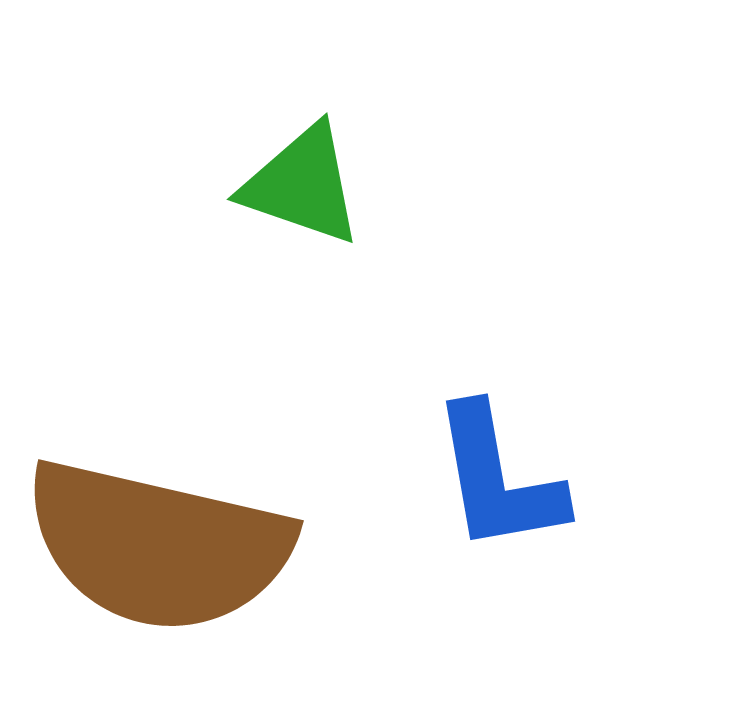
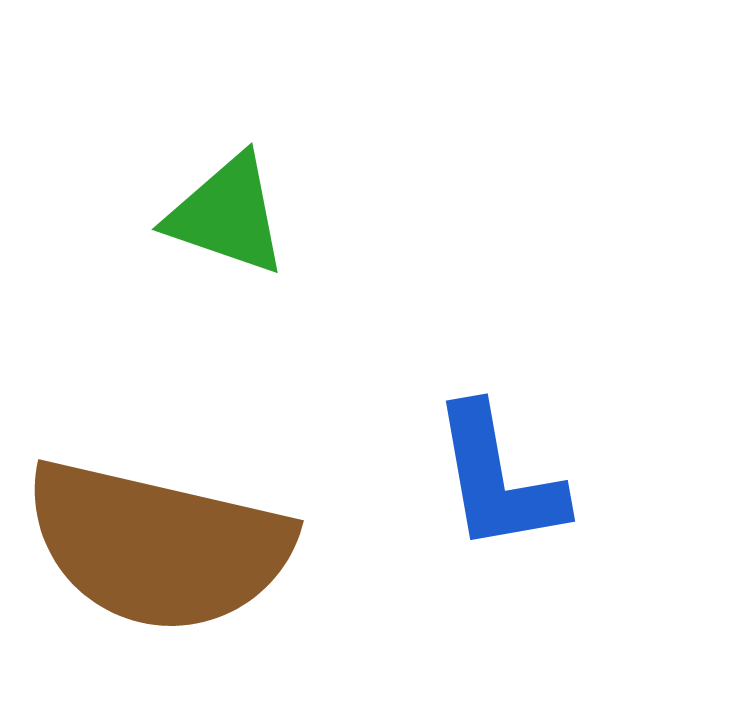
green triangle: moved 75 px left, 30 px down
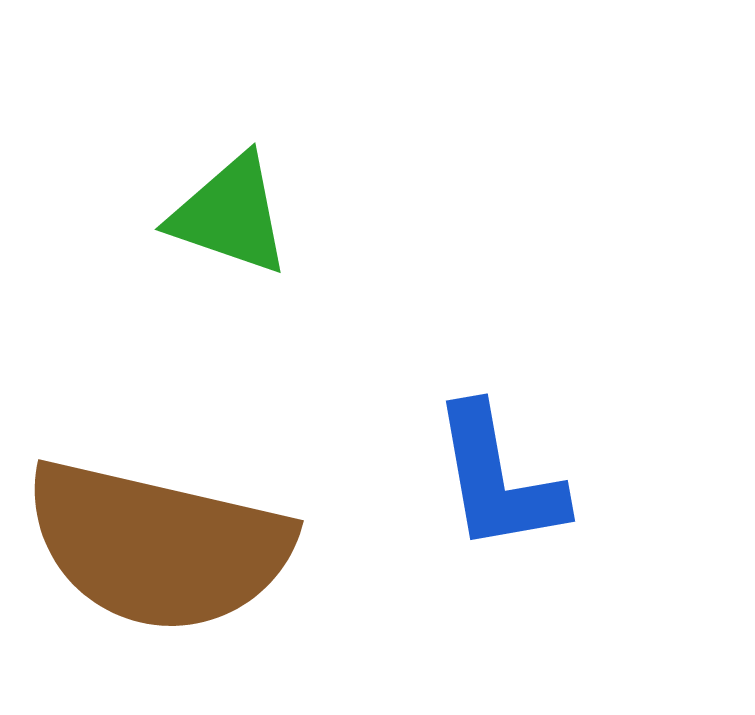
green triangle: moved 3 px right
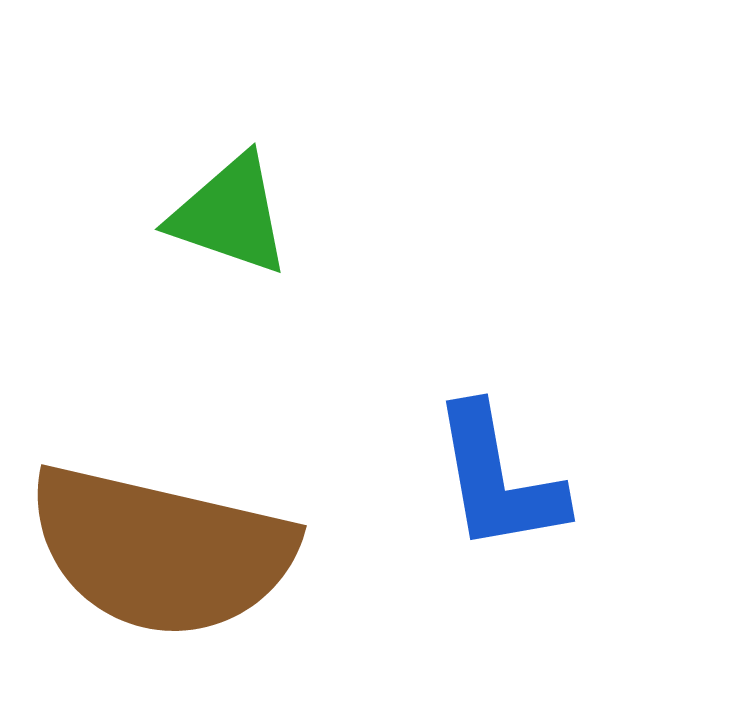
brown semicircle: moved 3 px right, 5 px down
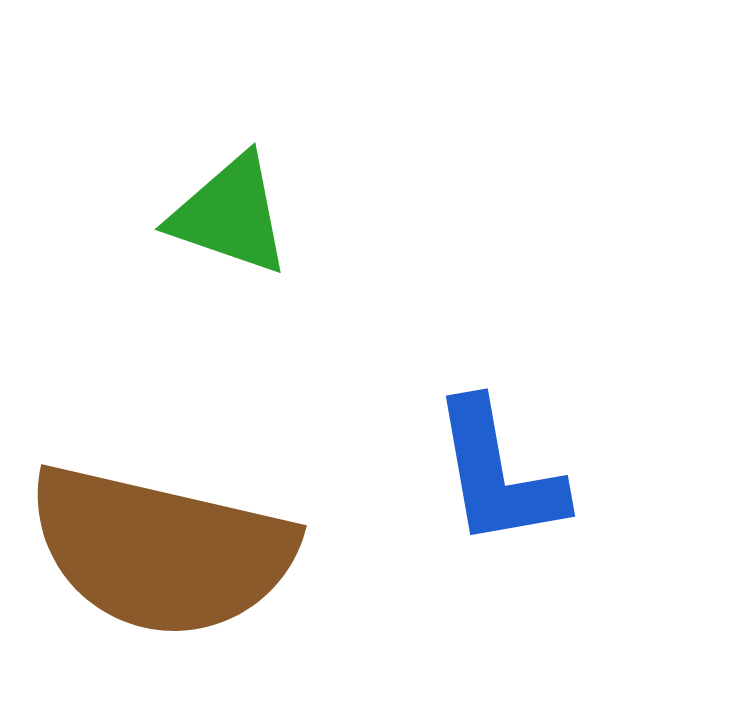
blue L-shape: moved 5 px up
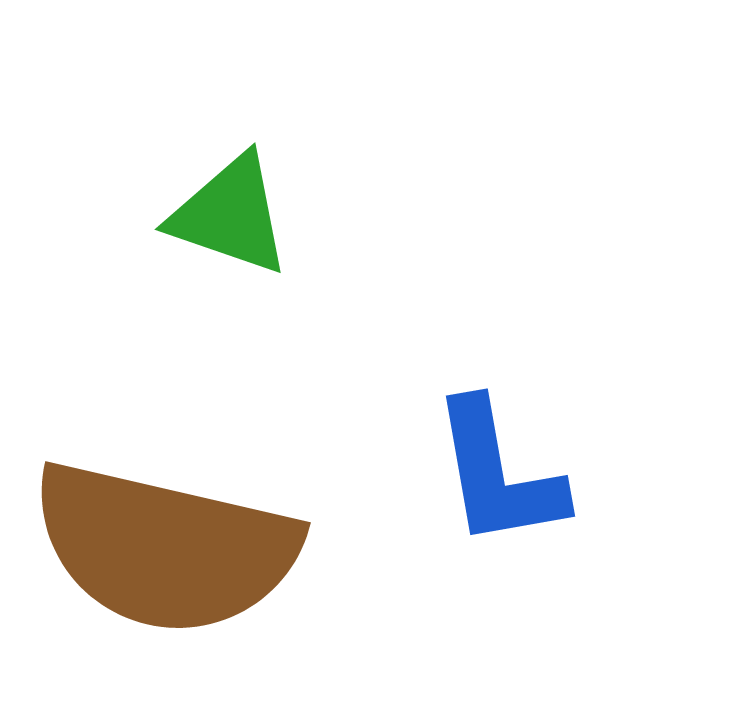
brown semicircle: moved 4 px right, 3 px up
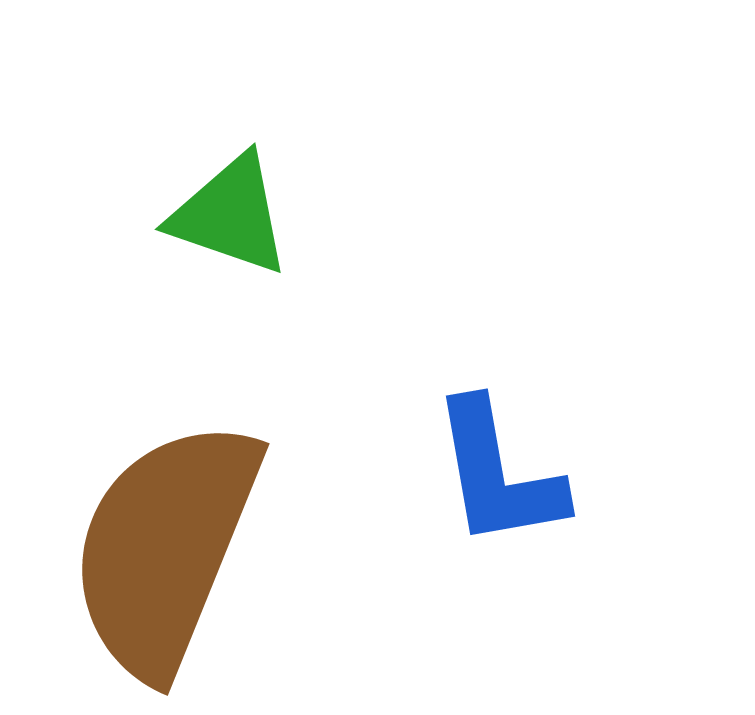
brown semicircle: rotated 99 degrees clockwise
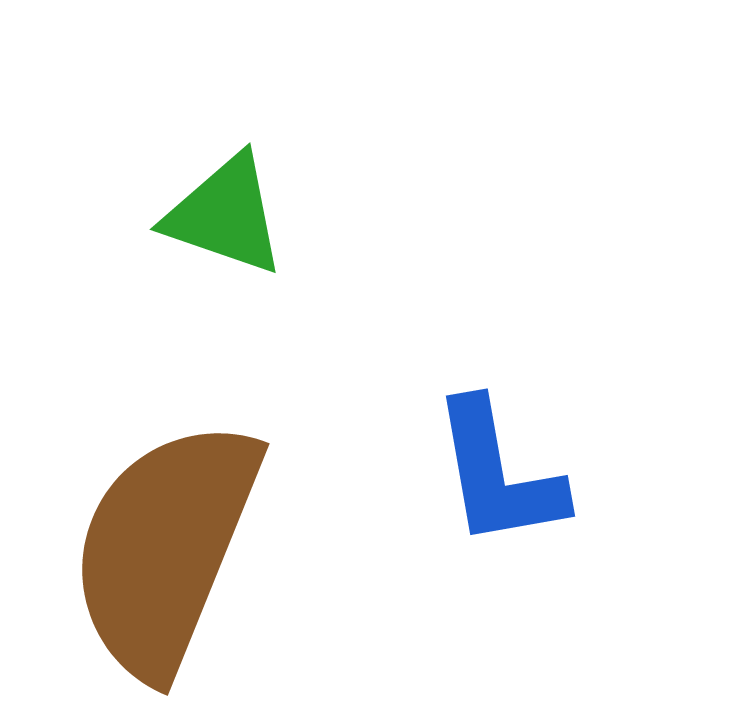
green triangle: moved 5 px left
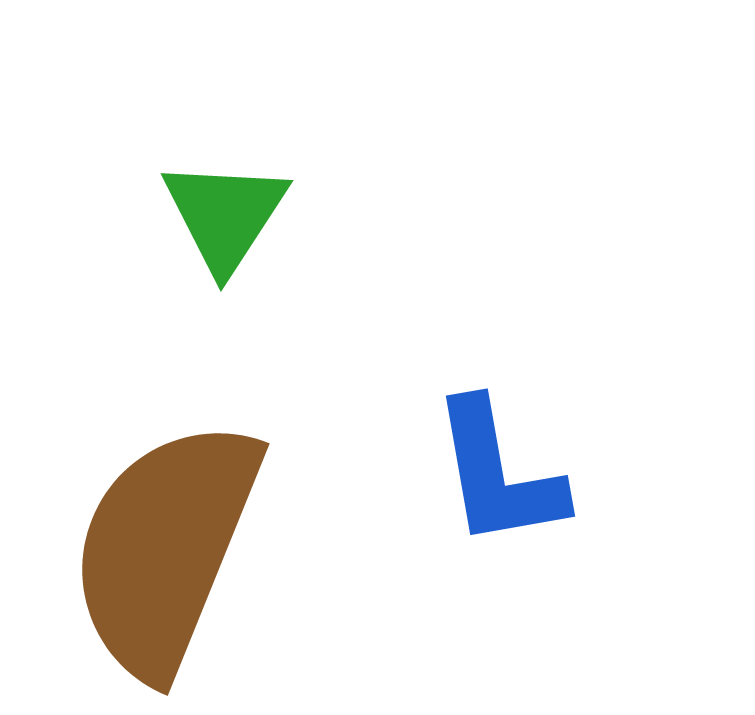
green triangle: rotated 44 degrees clockwise
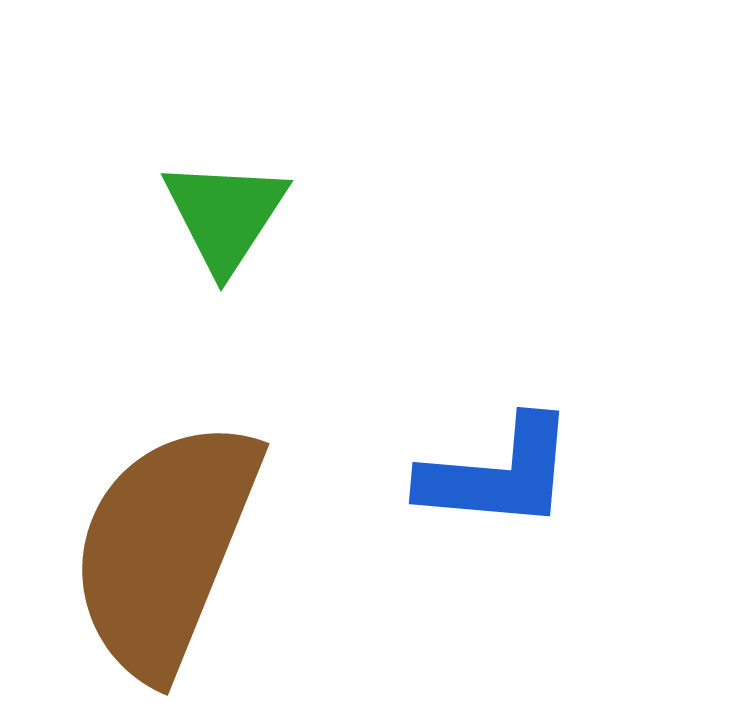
blue L-shape: rotated 75 degrees counterclockwise
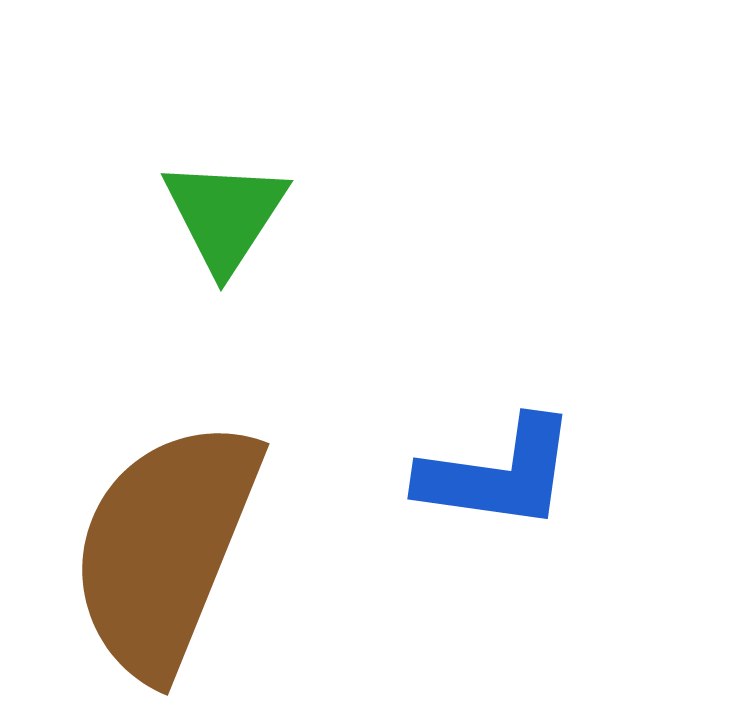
blue L-shape: rotated 3 degrees clockwise
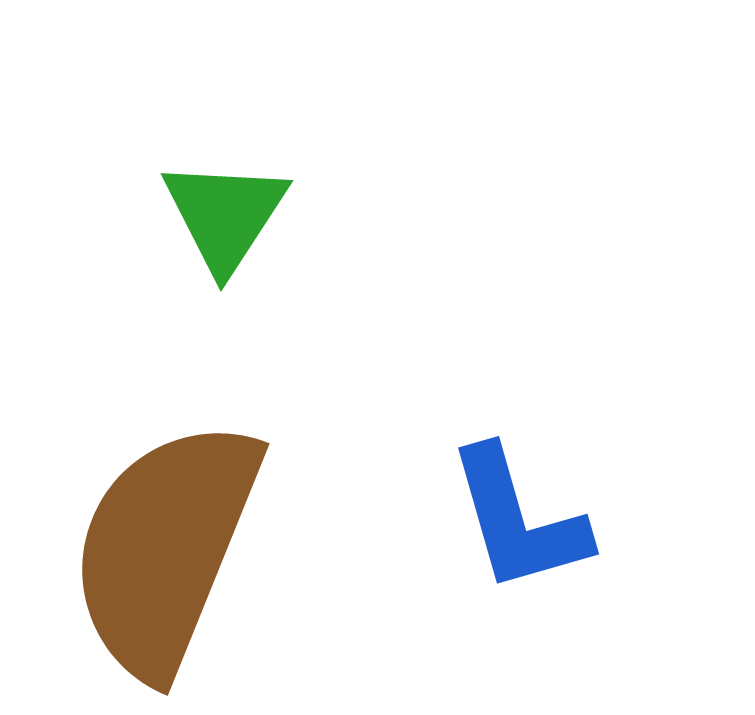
blue L-shape: moved 20 px right, 46 px down; rotated 66 degrees clockwise
